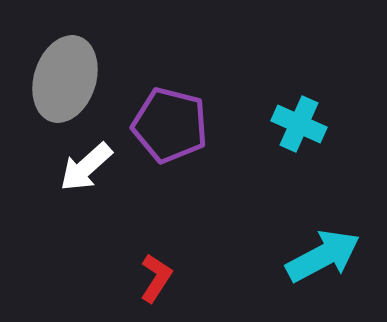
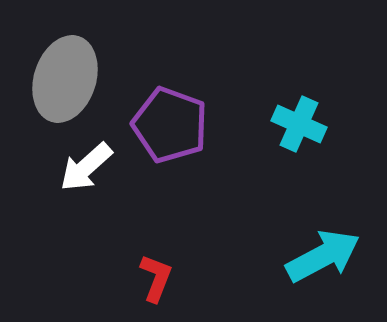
purple pentagon: rotated 6 degrees clockwise
red L-shape: rotated 12 degrees counterclockwise
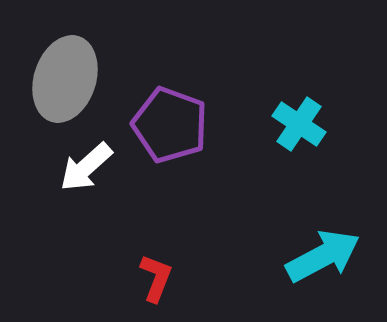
cyan cross: rotated 10 degrees clockwise
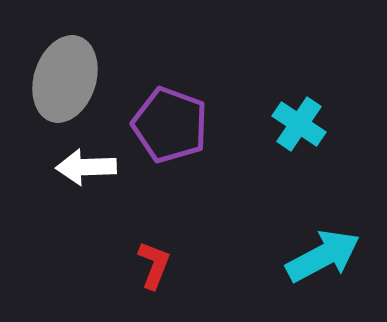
white arrow: rotated 40 degrees clockwise
red L-shape: moved 2 px left, 13 px up
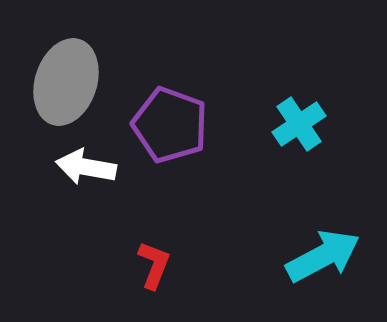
gray ellipse: moved 1 px right, 3 px down
cyan cross: rotated 22 degrees clockwise
white arrow: rotated 12 degrees clockwise
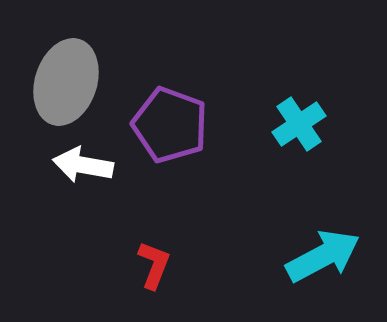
white arrow: moved 3 px left, 2 px up
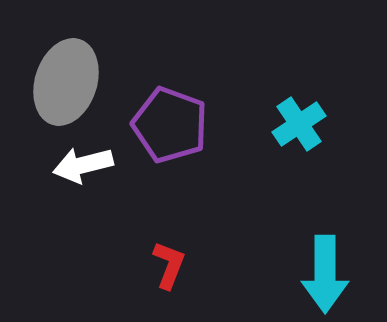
white arrow: rotated 24 degrees counterclockwise
cyan arrow: moved 2 px right, 18 px down; rotated 118 degrees clockwise
red L-shape: moved 15 px right
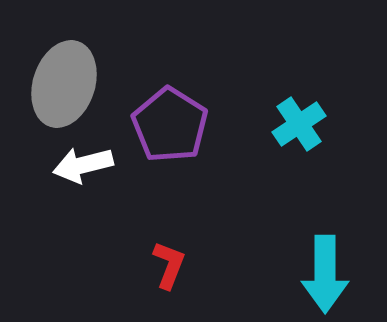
gray ellipse: moved 2 px left, 2 px down
purple pentagon: rotated 12 degrees clockwise
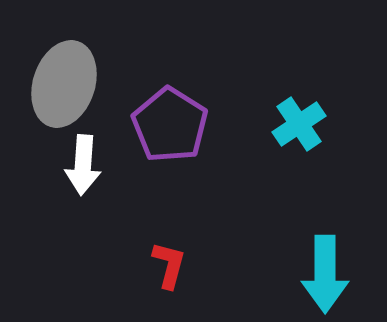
white arrow: rotated 72 degrees counterclockwise
red L-shape: rotated 6 degrees counterclockwise
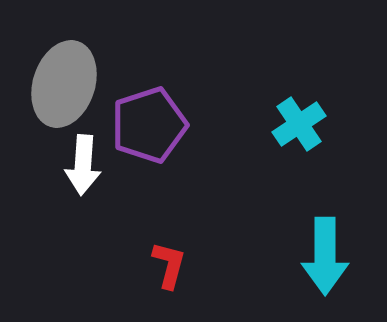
purple pentagon: moved 21 px left; rotated 22 degrees clockwise
cyan arrow: moved 18 px up
